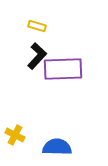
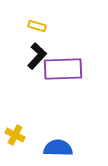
blue semicircle: moved 1 px right, 1 px down
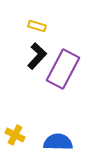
purple rectangle: rotated 60 degrees counterclockwise
blue semicircle: moved 6 px up
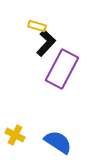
black L-shape: moved 9 px right, 13 px up
purple rectangle: moved 1 px left
blue semicircle: rotated 32 degrees clockwise
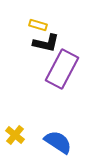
yellow rectangle: moved 1 px right, 1 px up
black L-shape: rotated 60 degrees clockwise
yellow cross: rotated 12 degrees clockwise
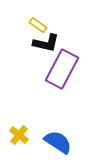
yellow rectangle: rotated 18 degrees clockwise
yellow cross: moved 4 px right
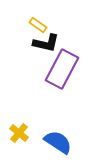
yellow cross: moved 2 px up
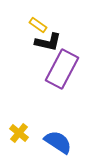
black L-shape: moved 2 px right, 1 px up
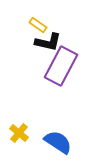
purple rectangle: moved 1 px left, 3 px up
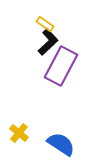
yellow rectangle: moved 7 px right, 1 px up
black L-shape: rotated 56 degrees counterclockwise
blue semicircle: moved 3 px right, 2 px down
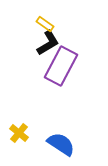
black L-shape: moved 1 px down; rotated 12 degrees clockwise
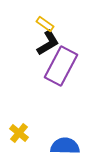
blue semicircle: moved 4 px right, 2 px down; rotated 32 degrees counterclockwise
